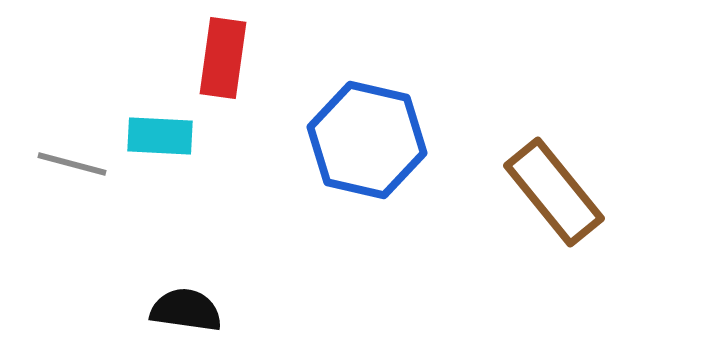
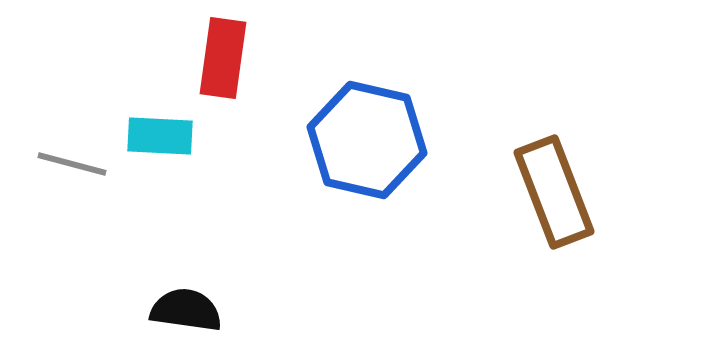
brown rectangle: rotated 18 degrees clockwise
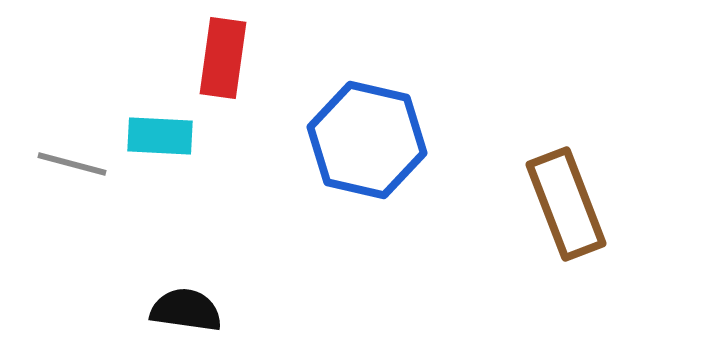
brown rectangle: moved 12 px right, 12 px down
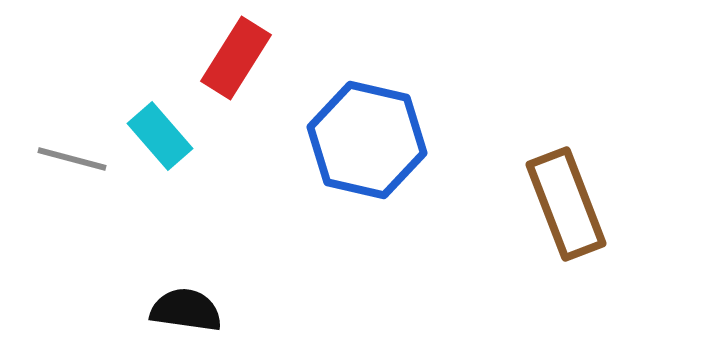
red rectangle: moved 13 px right; rotated 24 degrees clockwise
cyan rectangle: rotated 46 degrees clockwise
gray line: moved 5 px up
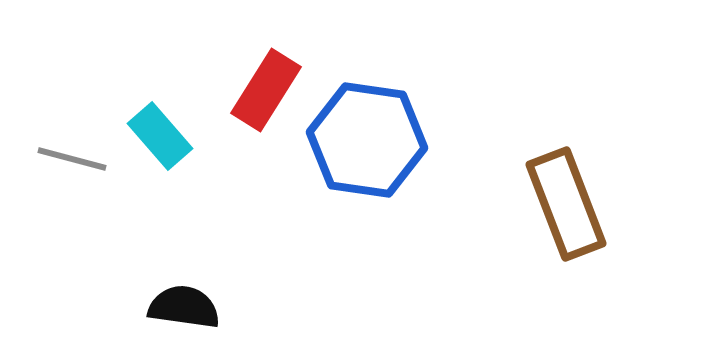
red rectangle: moved 30 px right, 32 px down
blue hexagon: rotated 5 degrees counterclockwise
black semicircle: moved 2 px left, 3 px up
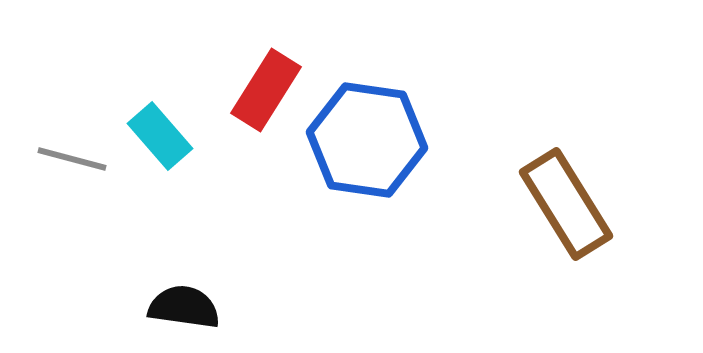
brown rectangle: rotated 11 degrees counterclockwise
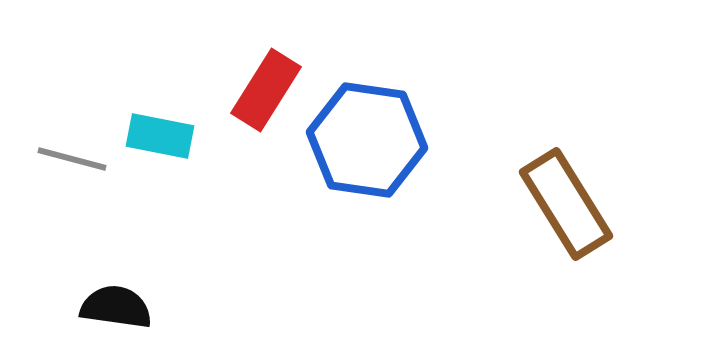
cyan rectangle: rotated 38 degrees counterclockwise
black semicircle: moved 68 px left
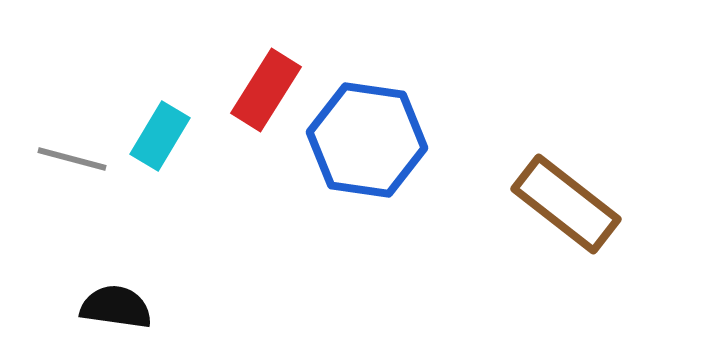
cyan rectangle: rotated 70 degrees counterclockwise
brown rectangle: rotated 20 degrees counterclockwise
